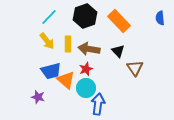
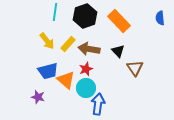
cyan line: moved 6 px right, 5 px up; rotated 36 degrees counterclockwise
yellow rectangle: rotated 42 degrees clockwise
blue trapezoid: moved 3 px left
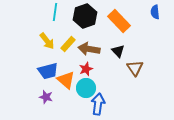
blue semicircle: moved 5 px left, 6 px up
purple star: moved 8 px right
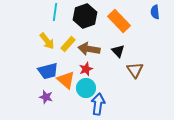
brown triangle: moved 2 px down
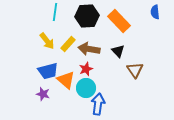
black hexagon: moved 2 px right; rotated 15 degrees clockwise
purple star: moved 3 px left, 3 px up
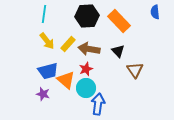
cyan line: moved 11 px left, 2 px down
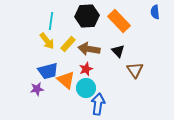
cyan line: moved 7 px right, 7 px down
purple star: moved 6 px left, 5 px up; rotated 24 degrees counterclockwise
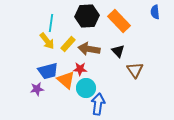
cyan line: moved 2 px down
red star: moved 6 px left; rotated 24 degrees clockwise
